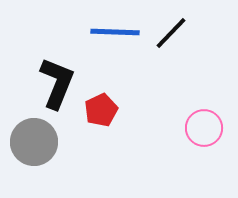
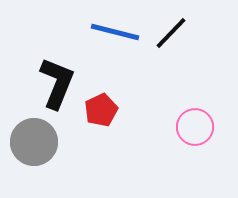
blue line: rotated 12 degrees clockwise
pink circle: moved 9 px left, 1 px up
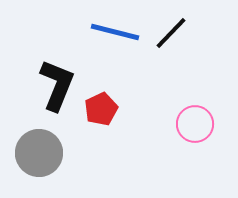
black L-shape: moved 2 px down
red pentagon: moved 1 px up
pink circle: moved 3 px up
gray circle: moved 5 px right, 11 px down
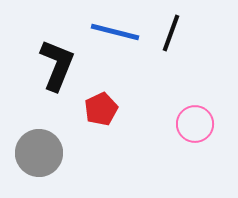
black line: rotated 24 degrees counterclockwise
black L-shape: moved 20 px up
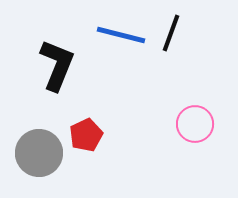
blue line: moved 6 px right, 3 px down
red pentagon: moved 15 px left, 26 px down
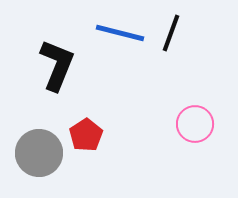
blue line: moved 1 px left, 2 px up
red pentagon: rotated 8 degrees counterclockwise
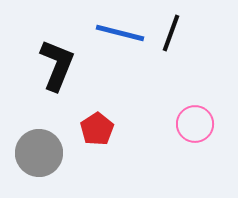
red pentagon: moved 11 px right, 6 px up
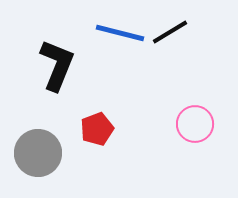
black line: moved 1 px left, 1 px up; rotated 39 degrees clockwise
red pentagon: rotated 12 degrees clockwise
gray circle: moved 1 px left
